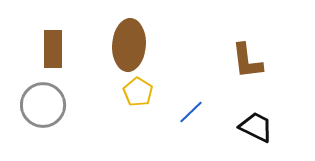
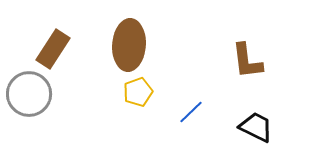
brown rectangle: rotated 33 degrees clockwise
yellow pentagon: rotated 20 degrees clockwise
gray circle: moved 14 px left, 11 px up
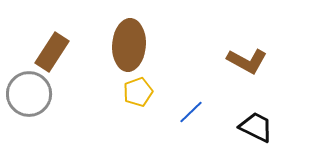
brown rectangle: moved 1 px left, 3 px down
brown L-shape: rotated 54 degrees counterclockwise
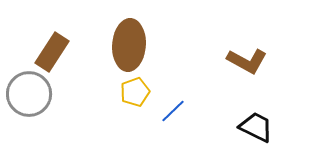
yellow pentagon: moved 3 px left
blue line: moved 18 px left, 1 px up
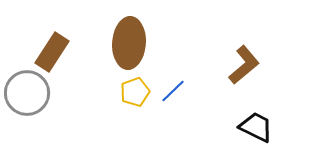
brown ellipse: moved 2 px up
brown L-shape: moved 3 px left, 4 px down; rotated 69 degrees counterclockwise
gray circle: moved 2 px left, 1 px up
blue line: moved 20 px up
